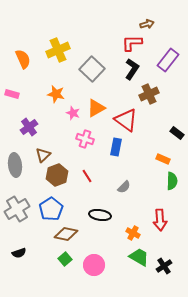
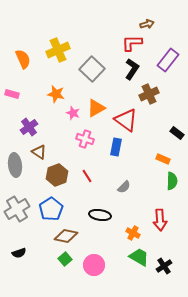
brown triangle: moved 4 px left, 3 px up; rotated 42 degrees counterclockwise
brown diamond: moved 2 px down
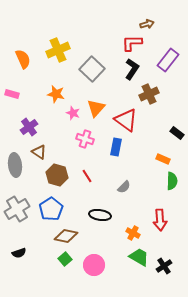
orange triangle: rotated 18 degrees counterclockwise
brown hexagon: rotated 25 degrees counterclockwise
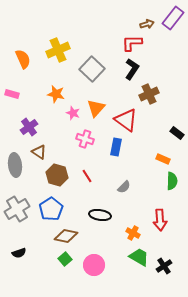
purple rectangle: moved 5 px right, 42 px up
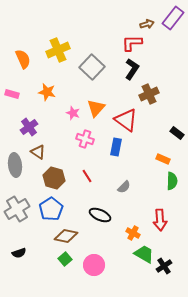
gray square: moved 2 px up
orange star: moved 9 px left, 2 px up
brown triangle: moved 1 px left
brown hexagon: moved 3 px left, 3 px down
black ellipse: rotated 15 degrees clockwise
green trapezoid: moved 5 px right, 3 px up
